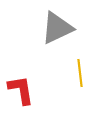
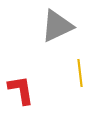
gray triangle: moved 2 px up
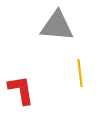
gray triangle: rotated 30 degrees clockwise
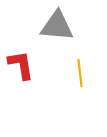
red L-shape: moved 25 px up
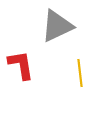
gray triangle: rotated 30 degrees counterclockwise
